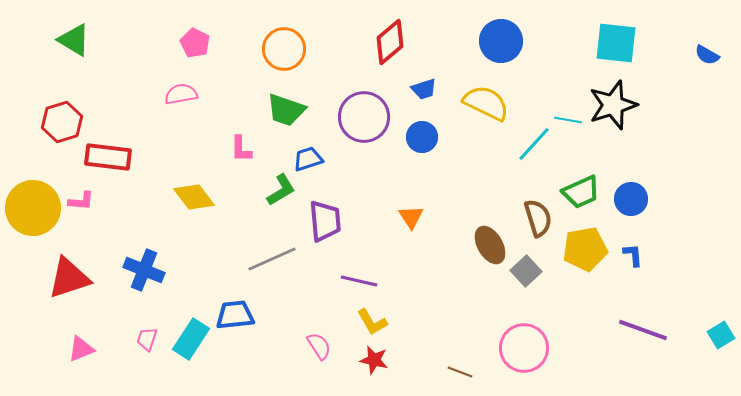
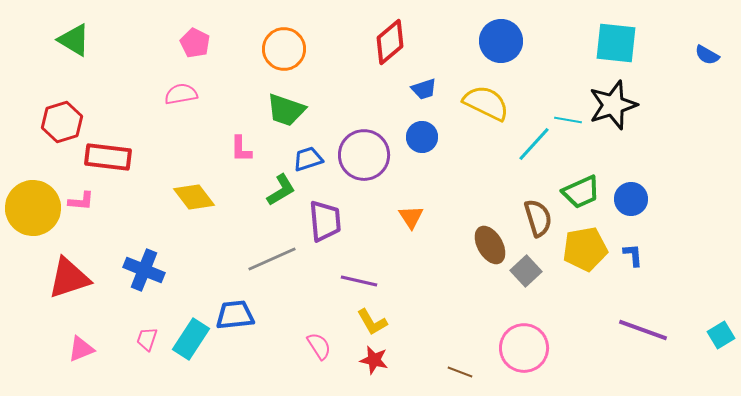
purple circle at (364, 117): moved 38 px down
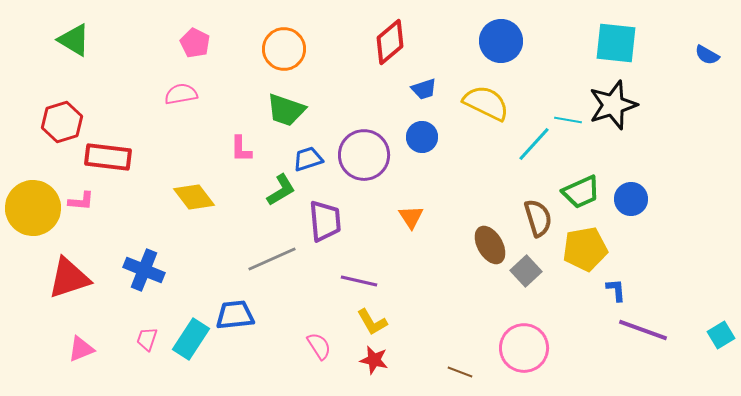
blue L-shape at (633, 255): moved 17 px left, 35 px down
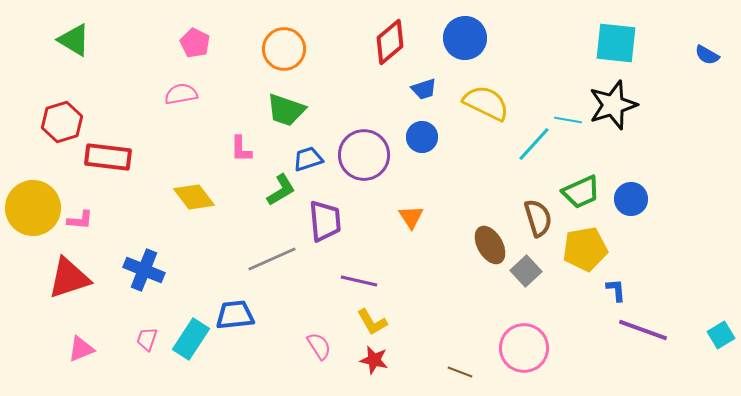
blue circle at (501, 41): moved 36 px left, 3 px up
pink L-shape at (81, 201): moved 1 px left, 19 px down
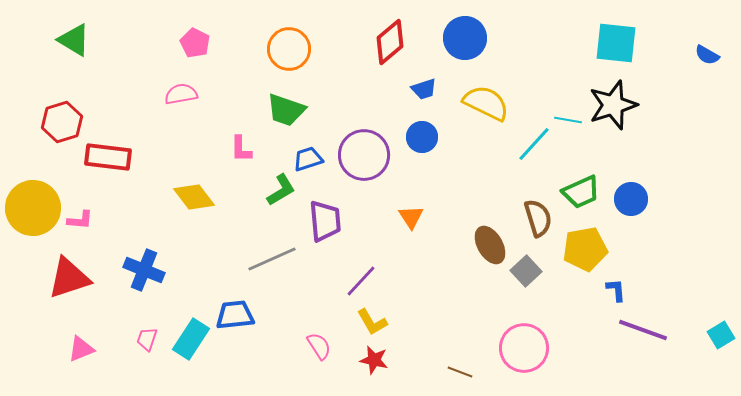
orange circle at (284, 49): moved 5 px right
purple line at (359, 281): moved 2 px right; rotated 60 degrees counterclockwise
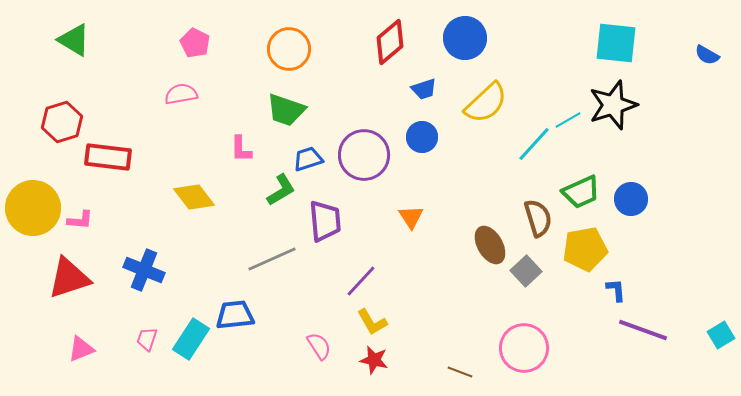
yellow semicircle at (486, 103): rotated 111 degrees clockwise
cyan line at (568, 120): rotated 40 degrees counterclockwise
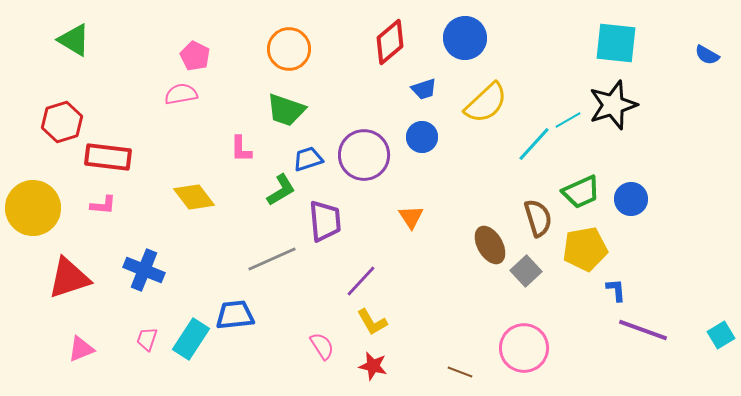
pink pentagon at (195, 43): moved 13 px down
pink L-shape at (80, 220): moved 23 px right, 15 px up
pink semicircle at (319, 346): moved 3 px right
red star at (374, 360): moved 1 px left, 6 px down
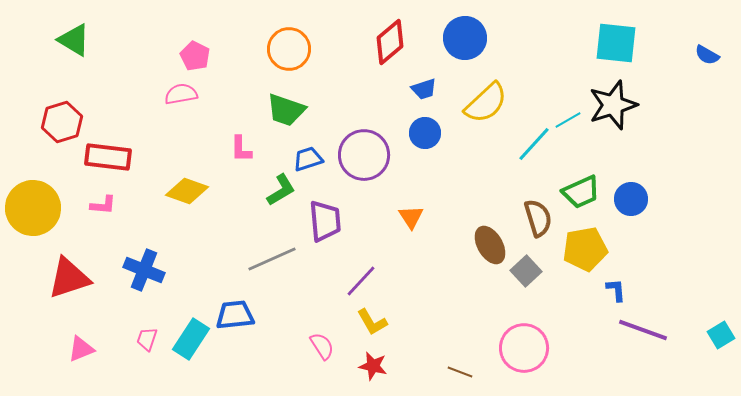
blue circle at (422, 137): moved 3 px right, 4 px up
yellow diamond at (194, 197): moved 7 px left, 6 px up; rotated 33 degrees counterclockwise
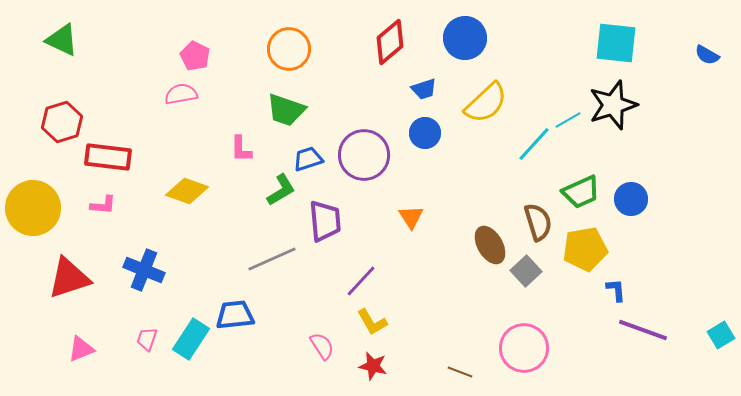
green triangle at (74, 40): moved 12 px left; rotated 6 degrees counterclockwise
brown semicircle at (538, 218): moved 4 px down
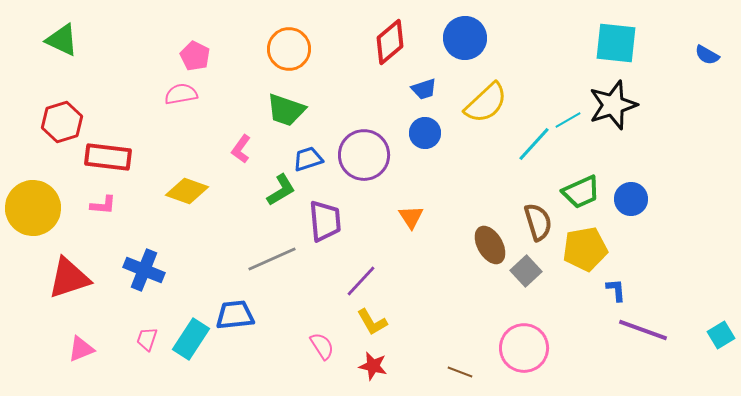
pink L-shape at (241, 149): rotated 36 degrees clockwise
